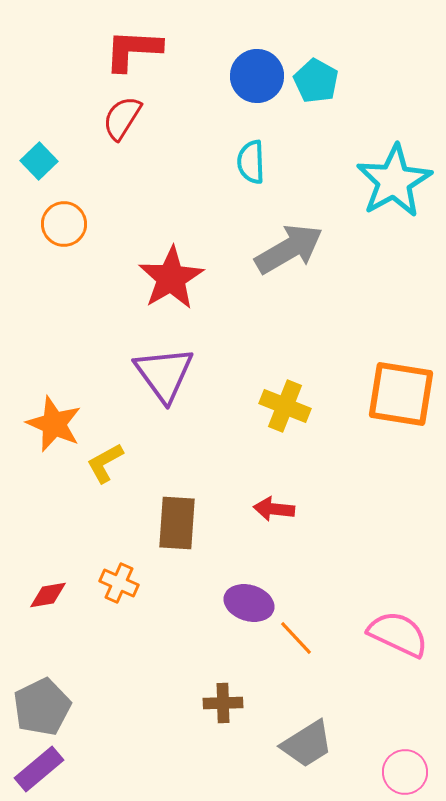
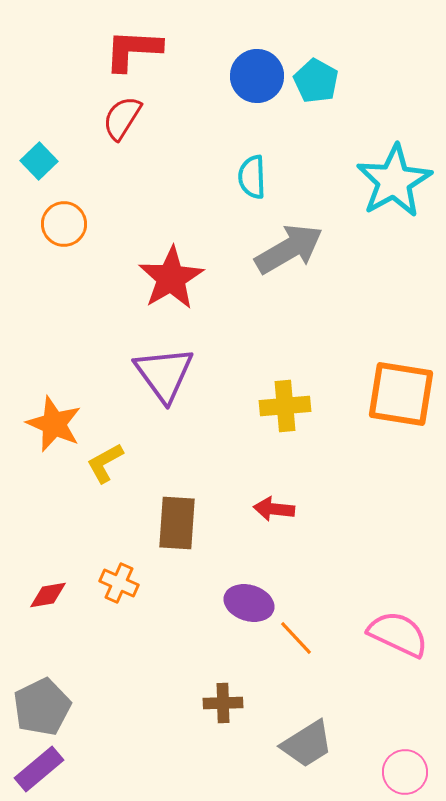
cyan semicircle: moved 1 px right, 15 px down
yellow cross: rotated 27 degrees counterclockwise
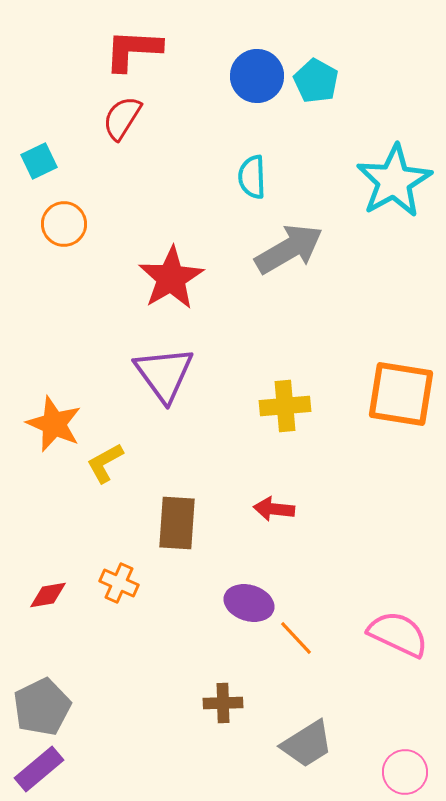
cyan square: rotated 18 degrees clockwise
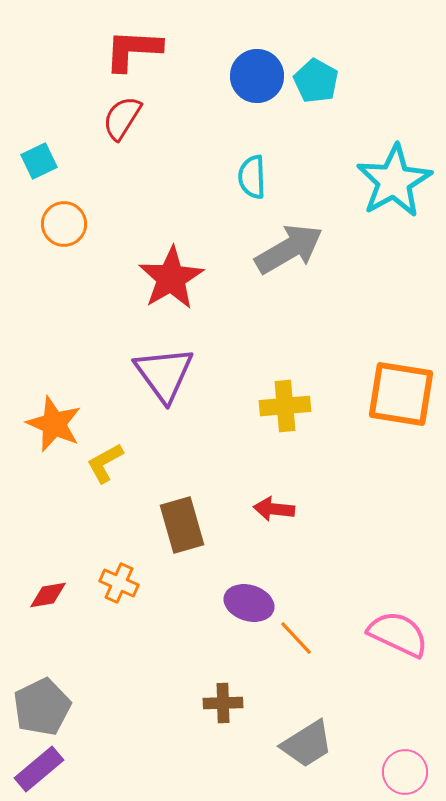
brown rectangle: moved 5 px right, 2 px down; rotated 20 degrees counterclockwise
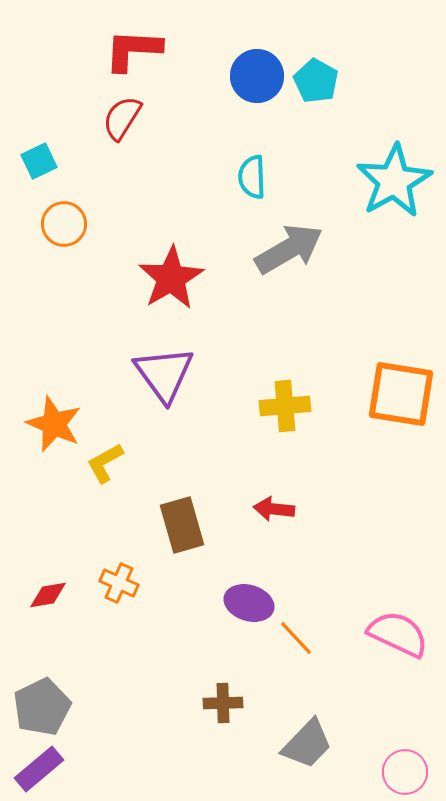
gray trapezoid: rotated 14 degrees counterclockwise
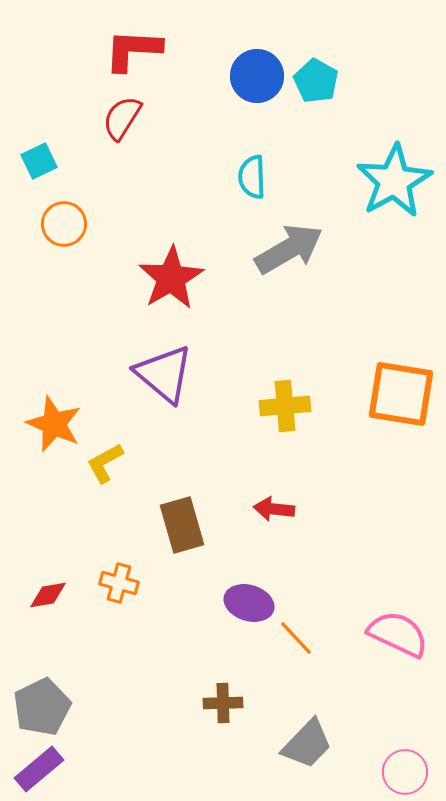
purple triangle: rotated 14 degrees counterclockwise
orange cross: rotated 9 degrees counterclockwise
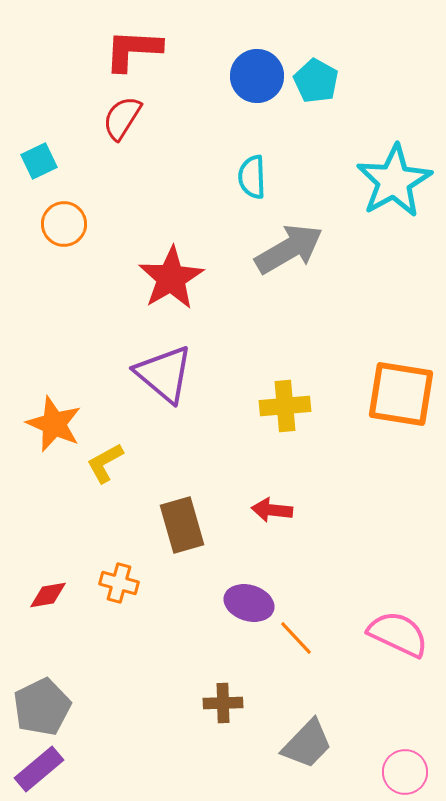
red arrow: moved 2 px left, 1 px down
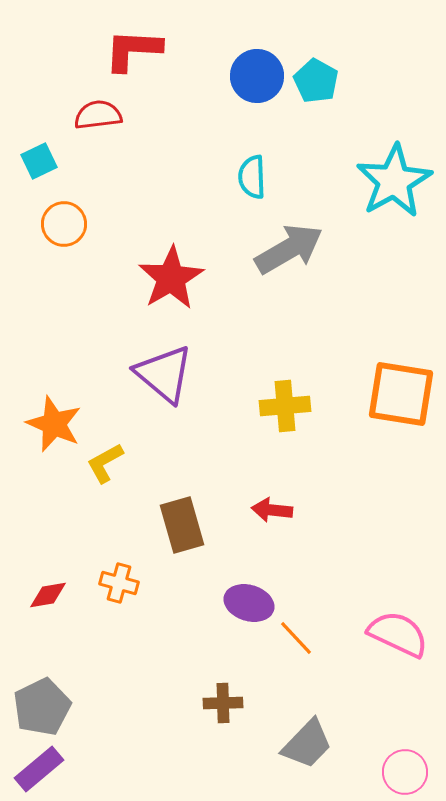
red semicircle: moved 24 px left, 3 px up; rotated 51 degrees clockwise
